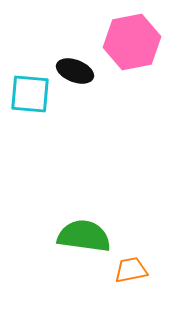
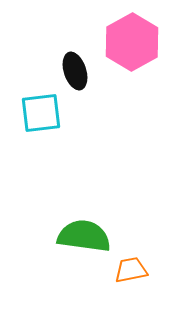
pink hexagon: rotated 18 degrees counterclockwise
black ellipse: rotated 51 degrees clockwise
cyan square: moved 11 px right, 19 px down; rotated 12 degrees counterclockwise
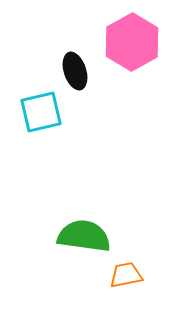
cyan square: moved 1 px up; rotated 6 degrees counterclockwise
orange trapezoid: moved 5 px left, 5 px down
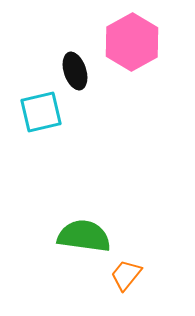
orange trapezoid: rotated 40 degrees counterclockwise
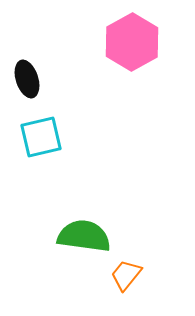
black ellipse: moved 48 px left, 8 px down
cyan square: moved 25 px down
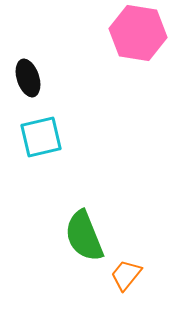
pink hexagon: moved 6 px right, 9 px up; rotated 22 degrees counterclockwise
black ellipse: moved 1 px right, 1 px up
green semicircle: rotated 120 degrees counterclockwise
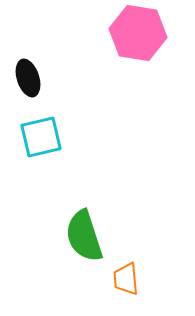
green semicircle: rotated 4 degrees clockwise
orange trapezoid: moved 4 px down; rotated 44 degrees counterclockwise
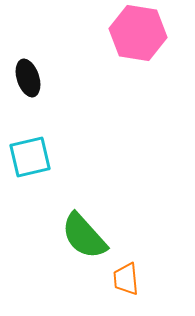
cyan square: moved 11 px left, 20 px down
green semicircle: rotated 24 degrees counterclockwise
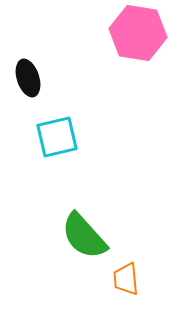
cyan square: moved 27 px right, 20 px up
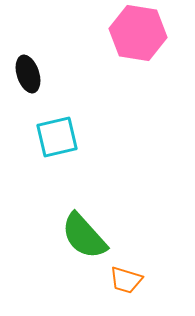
black ellipse: moved 4 px up
orange trapezoid: moved 1 px down; rotated 68 degrees counterclockwise
